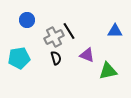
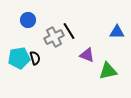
blue circle: moved 1 px right
blue triangle: moved 2 px right, 1 px down
black semicircle: moved 21 px left
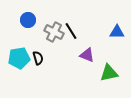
black line: moved 2 px right
gray cross: moved 5 px up; rotated 36 degrees counterclockwise
black semicircle: moved 3 px right
green triangle: moved 1 px right, 2 px down
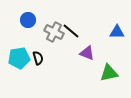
black line: rotated 18 degrees counterclockwise
purple triangle: moved 2 px up
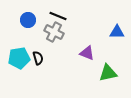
black line: moved 13 px left, 15 px up; rotated 18 degrees counterclockwise
green triangle: moved 1 px left
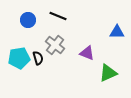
gray cross: moved 1 px right, 13 px down; rotated 12 degrees clockwise
green triangle: rotated 12 degrees counterclockwise
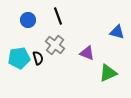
black line: rotated 48 degrees clockwise
blue triangle: rotated 14 degrees clockwise
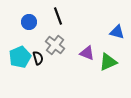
blue circle: moved 1 px right, 2 px down
cyan pentagon: moved 1 px right, 1 px up; rotated 15 degrees counterclockwise
green triangle: moved 11 px up
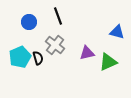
purple triangle: rotated 35 degrees counterclockwise
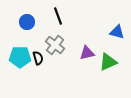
blue circle: moved 2 px left
cyan pentagon: rotated 25 degrees clockwise
